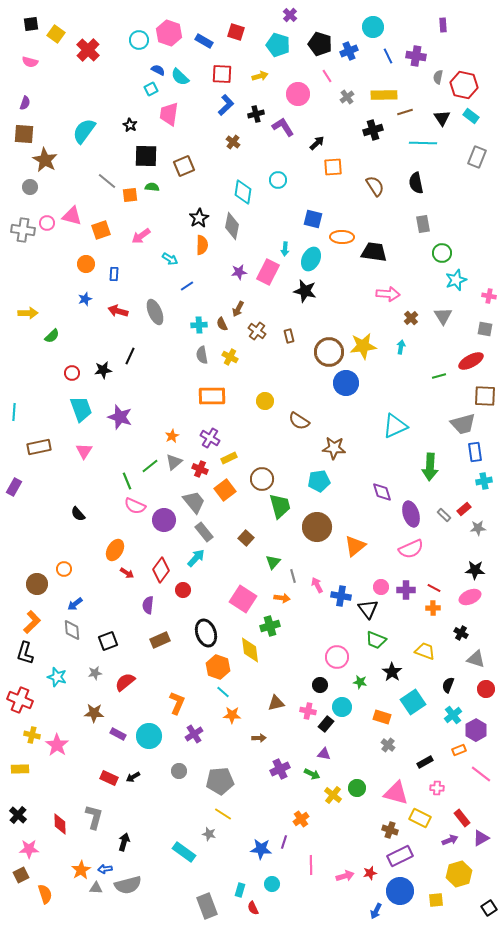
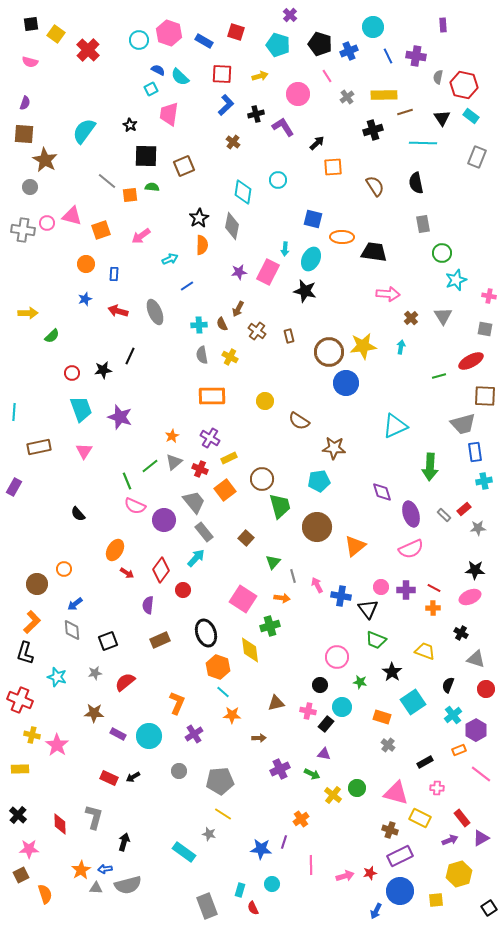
cyan arrow at (170, 259): rotated 56 degrees counterclockwise
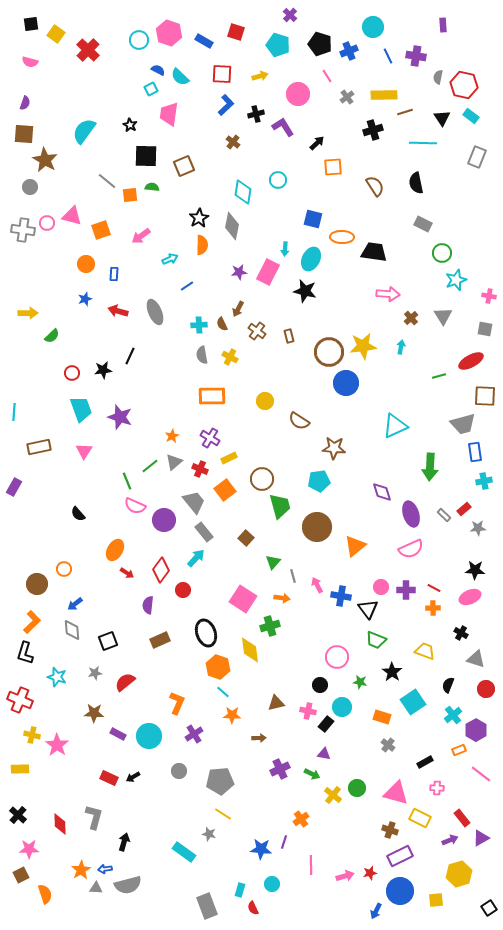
gray rectangle at (423, 224): rotated 54 degrees counterclockwise
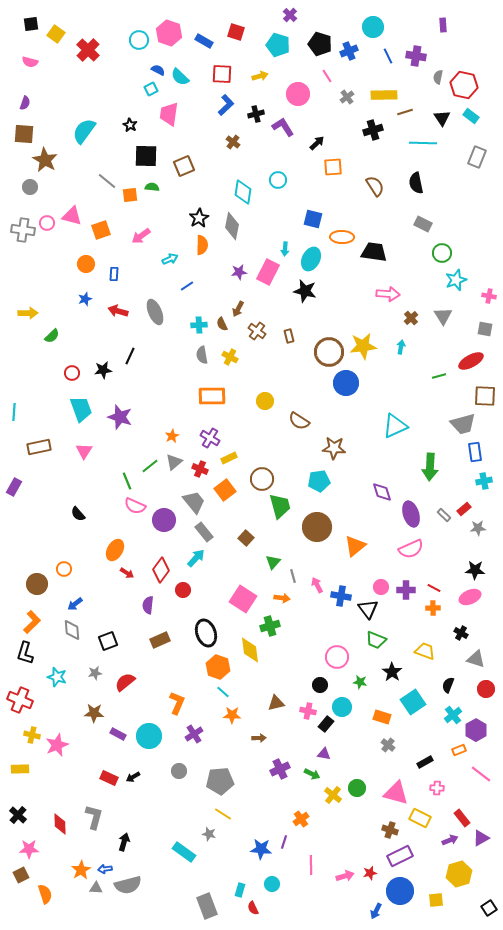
pink star at (57, 745): rotated 15 degrees clockwise
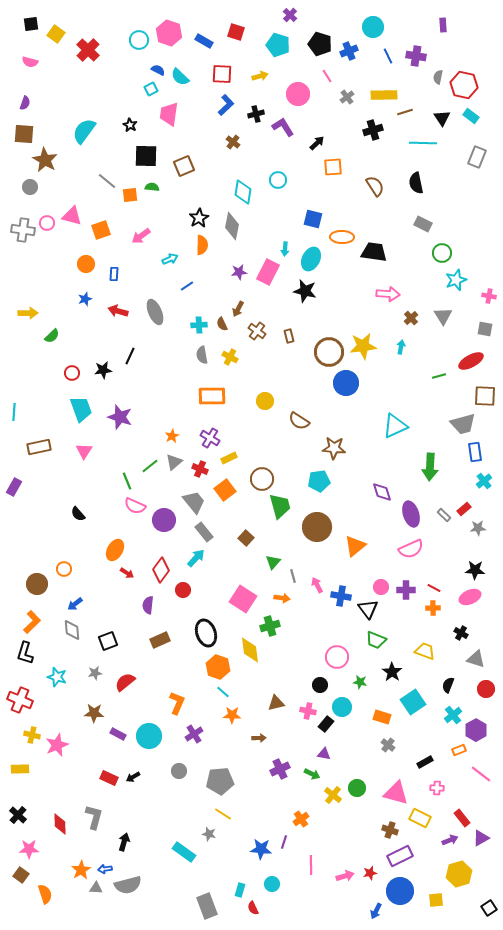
cyan cross at (484, 481): rotated 28 degrees counterclockwise
brown square at (21, 875): rotated 28 degrees counterclockwise
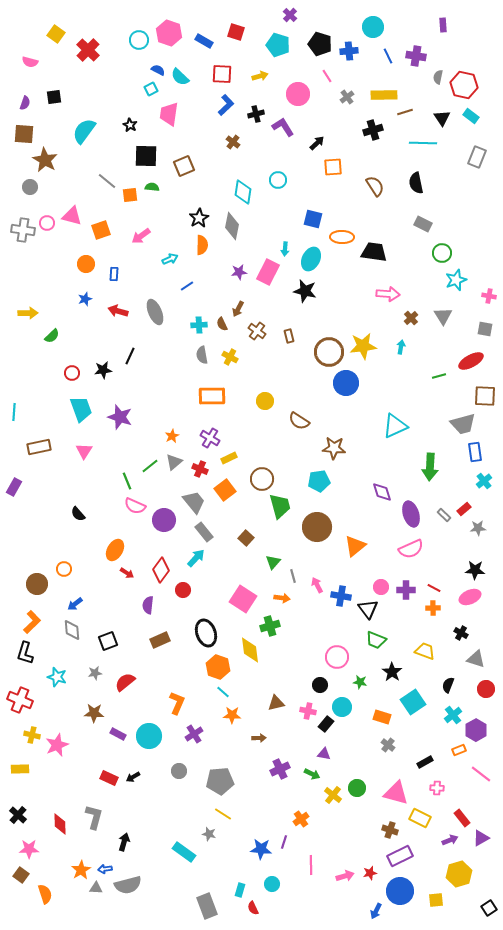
black square at (31, 24): moved 23 px right, 73 px down
blue cross at (349, 51): rotated 18 degrees clockwise
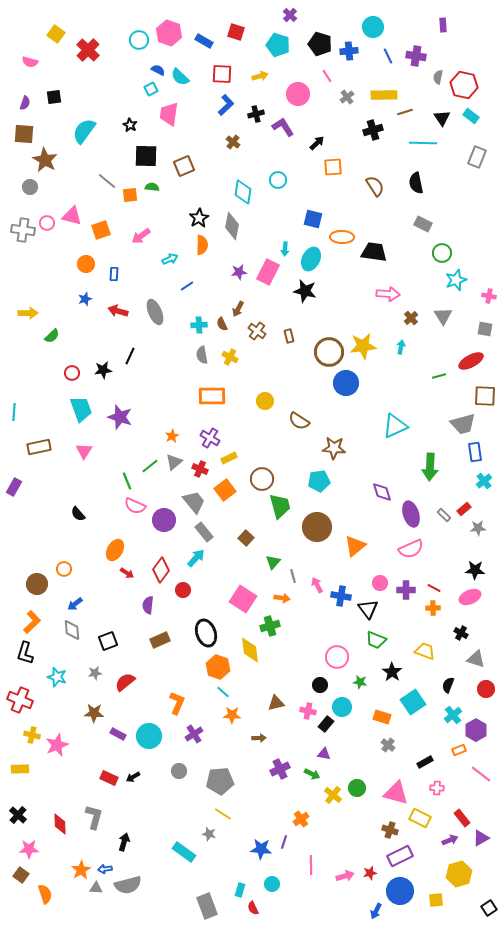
pink circle at (381, 587): moved 1 px left, 4 px up
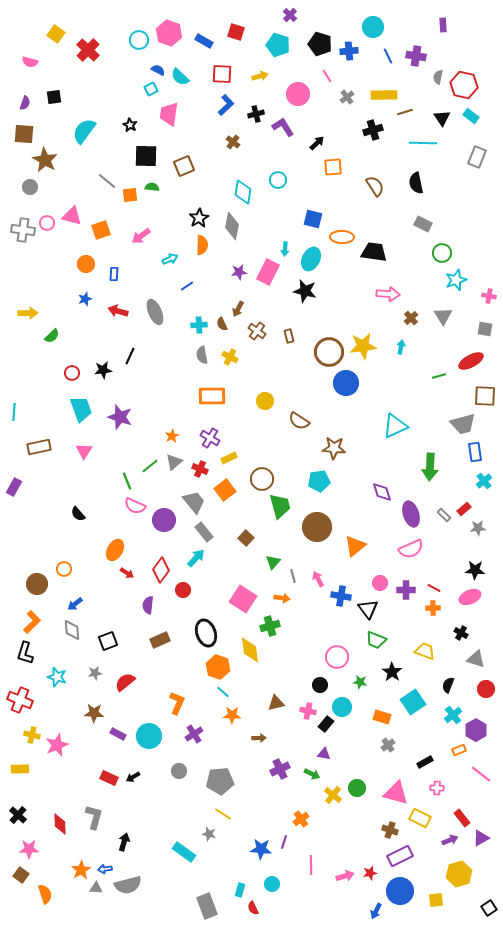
pink arrow at (317, 585): moved 1 px right, 6 px up
gray cross at (388, 745): rotated 16 degrees clockwise
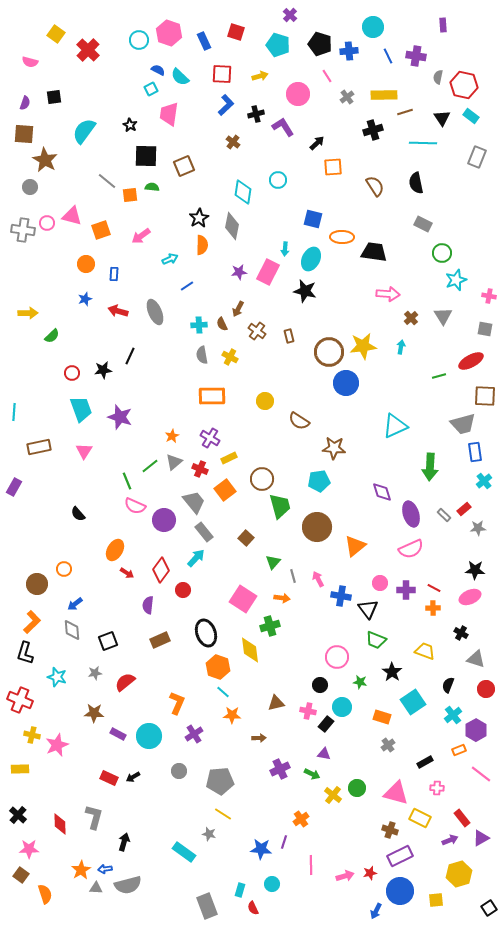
blue rectangle at (204, 41): rotated 36 degrees clockwise
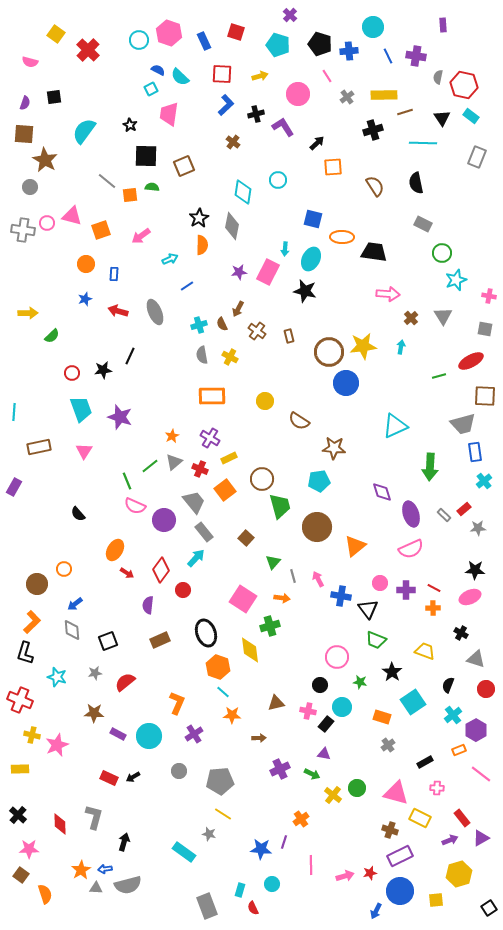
cyan cross at (199, 325): rotated 14 degrees counterclockwise
